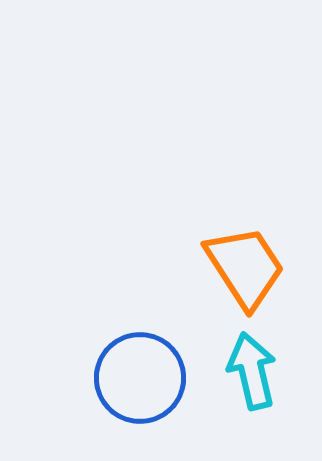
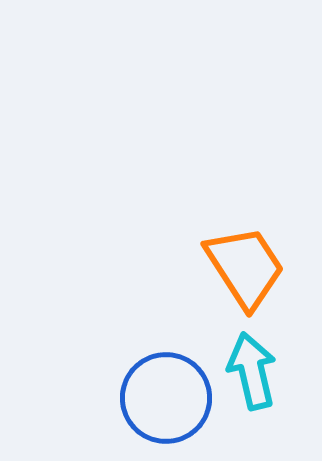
blue circle: moved 26 px right, 20 px down
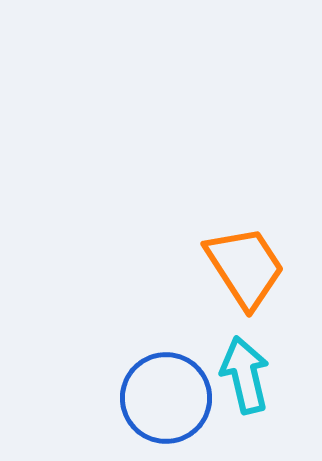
cyan arrow: moved 7 px left, 4 px down
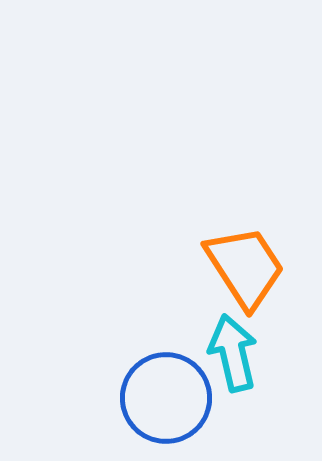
cyan arrow: moved 12 px left, 22 px up
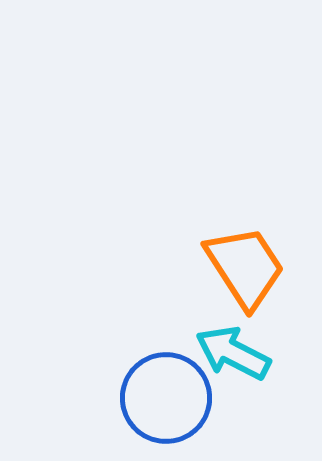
cyan arrow: rotated 50 degrees counterclockwise
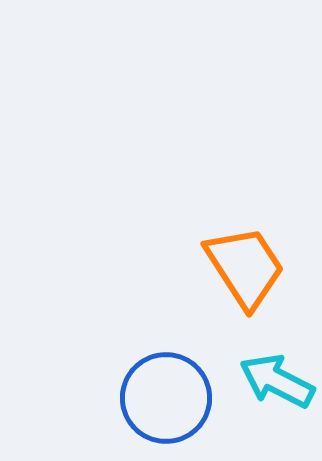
cyan arrow: moved 44 px right, 28 px down
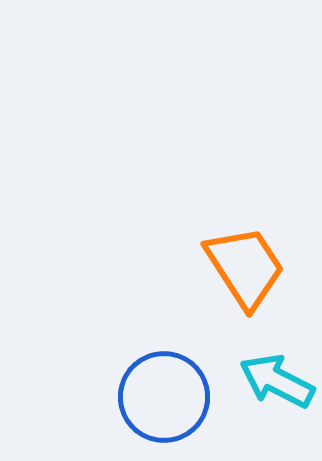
blue circle: moved 2 px left, 1 px up
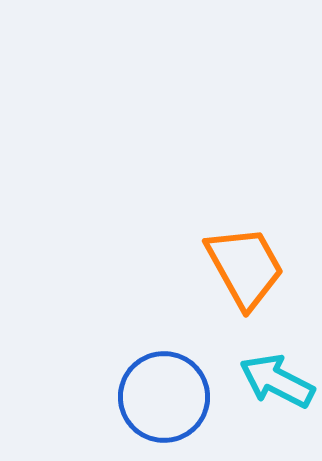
orange trapezoid: rotated 4 degrees clockwise
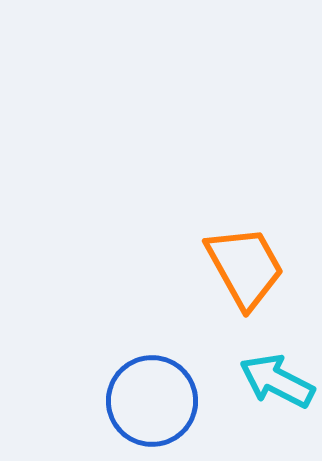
blue circle: moved 12 px left, 4 px down
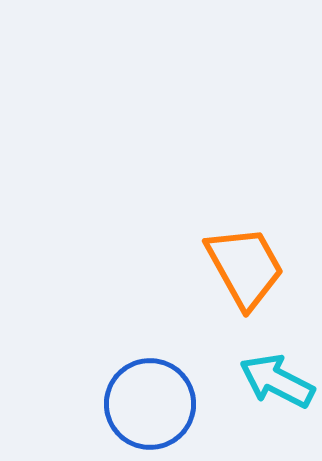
blue circle: moved 2 px left, 3 px down
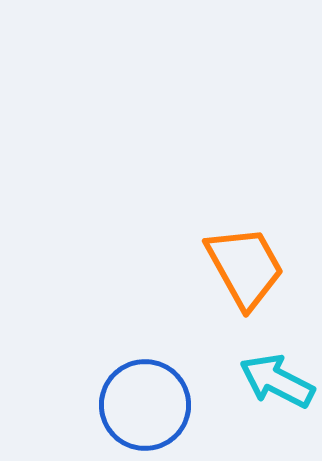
blue circle: moved 5 px left, 1 px down
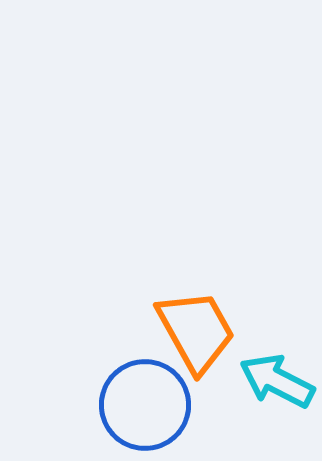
orange trapezoid: moved 49 px left, 64 px down
